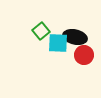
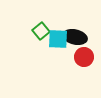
cyan square: moved 4 px up
red circle: moved 2 px down
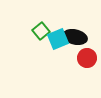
cyan square: rotated 25 degrees counterclockwise
red circle: moved 3 px right, 1 px down
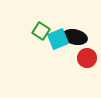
green square: rotated 18 degrees counterclockwise
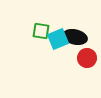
green square: rotated 24 degrees counterclockwise
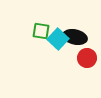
cyan square: rotated 25 degrees counterclockwise
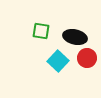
cyan square: moved 22 px down
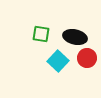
green square: moved 3 px down
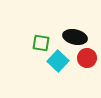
green square: moved 9 px down
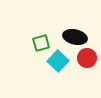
green square: rotated 24 degrees counterclockwise
